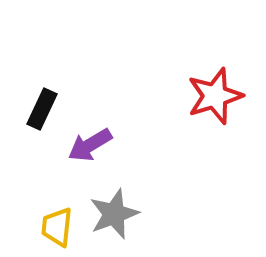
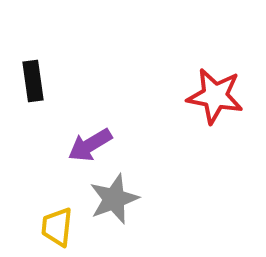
red star: rotated 28 degrees clockwise
black rectangle: moved 9 px left, 28 px up; rotated 33 degrees counterclockwise
gray star: moved 15 px up
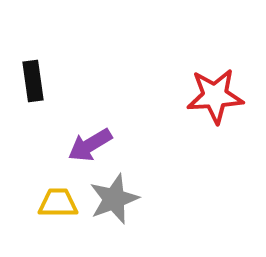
red star: rotated 14 degrees counterclockwise
yellow trapezoid: moved 1 px right, 24 px up; rotated 84 degrees clockwise
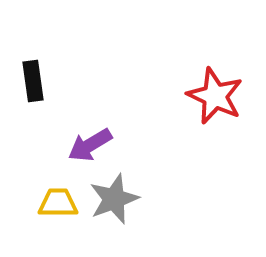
red star: rotated 28 degrees clockwise
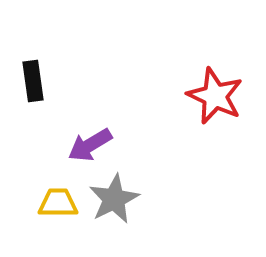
gray star: rotated 6 degrees counterclockwise
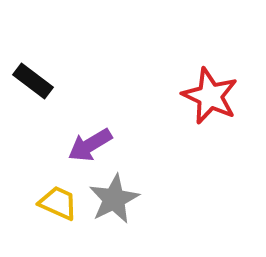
black rectangle: rotated 45 degrees counterclockwise
red star: moved 5 px left
yellow trapezoid: rotated 24 degrees clockwise
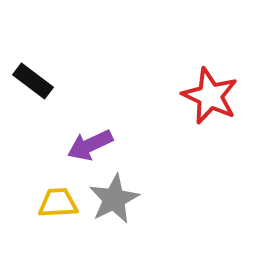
purple arrow: rotated 6 degrees clockwise
yellow trapezoid: rotated 27 degrees counterclockwise
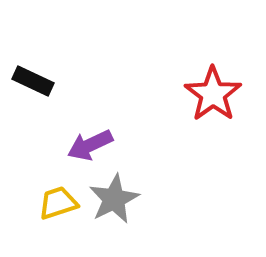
black rectangle: rotated 12 degrees counterclockwise
red star: moved 3 px right, 2 px up; rotated 12 degrees clockwise
yellow trapezoid: rotated 15 degrees counterclockwise
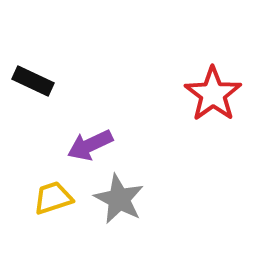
gray star: moved 5 px right; rotated 18 degrees counterclockwise
yellow trapezoid: moved 5 px left, 5 px up
